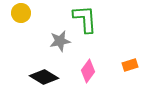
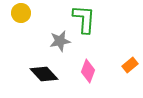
green L-shape: moved 1 px left; rotated 8 degrees clockwise
orange rectangle: rotated 21 degrees counterclockwise
pink diamond: rotated 15 degrees counterclockwise
black diamond: moved 3 px up; rotated 16 degrees clockwise
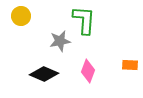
yellow circle: moved 3 px down
green L-shape: moved 1 px down
orange rectangle: rotated 42 degrees clockwise
black diamond: rotated 24 degrees counterclockwise
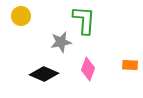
gray star: moved 1 px right, 1 px down
pink diamond: moved 2 px up
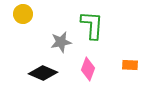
yellow circle: moved 2 px right, 2 px up
green L-shape: moved 8 px right, 5 px down
black diamond: moved 1 px left, 1 px up
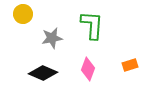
gray star: moved 9 px left, 4 px up
orange rectangle: rotated 21 degrees counterclockwise
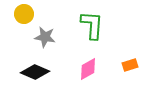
yellow circle: moved 1 px right
gray star: moved 7 px left, 1 px up; rotated 20 degrees clockwise
pink diamond: rotated 40 degrees clockwise
black diamond: moved 8 px left, 1 px up
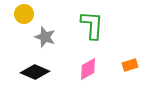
gray star: rotated 10 degrees clockwise
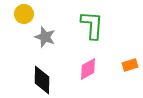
black diamond: moved 7 px right, 8 px down; rotated 68 degrees clockwise
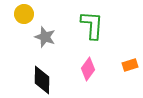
pink diamond: rotated 25 degrees counterclockwise
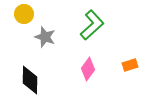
green L-shape: rotated 44 degrees clockwise
black diamond: moved 12 px left
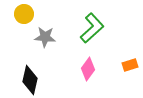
green L-shape: moved 3 px down
gray star: rotated 15 degrees counterclockwise
black diamond: rotated 12 degrees clockwise
